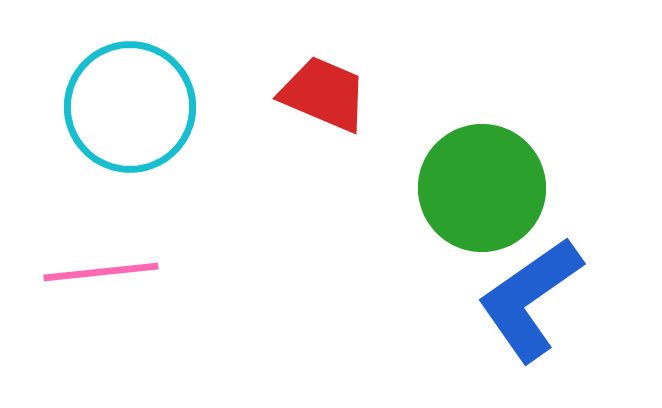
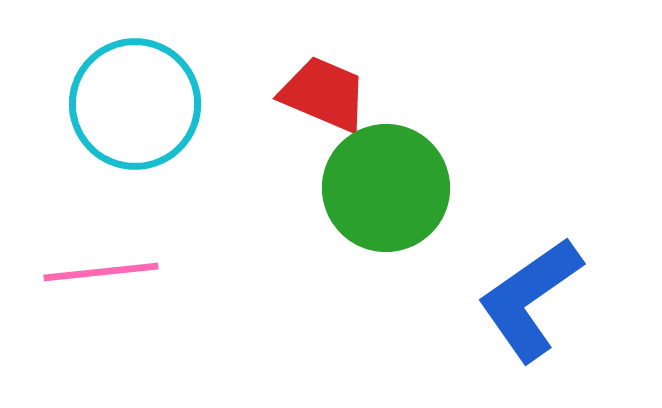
cyan circle: moved 5 px right, 3 px up
green circle: moved 96 px left
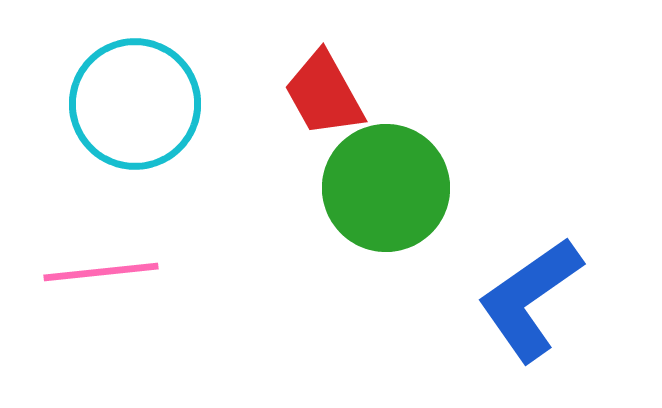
red trapezoid: rotated 142 degrees counterclockwise
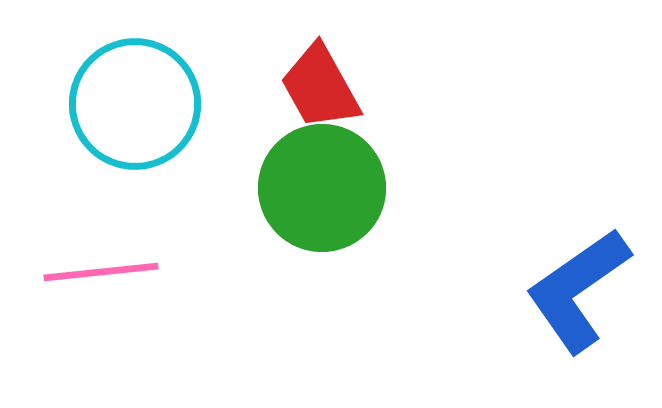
red trapezoid: moved 4 px left, 7 px up
green circle: moved 64 px left
blue L-shape: moved 48 px right, 9 px up
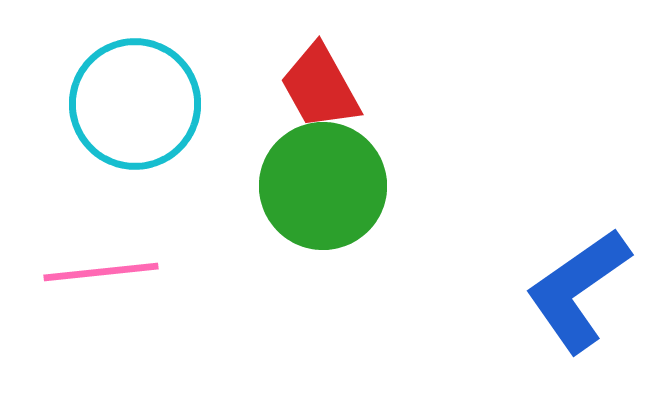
green circle: moved 1 px right, 2 px up
